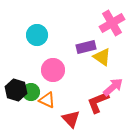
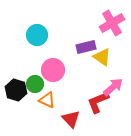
green circle: moved 4 px right, 8 px up
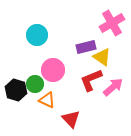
red L-shape: moved 7 px left, 22 px up
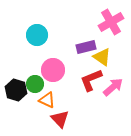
pink cross: moved 1 px left, 1 px up
red triangle: moved 11 px left
